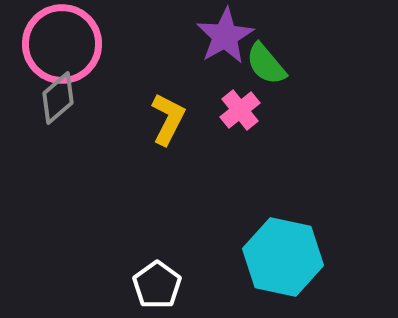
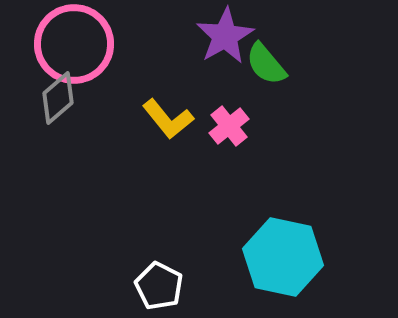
pink circle: moved 12 px right
pink cross: moved 11 px left, 16 px down
yellow L-shape: rotated 114 degrees clockwise
white pentagon: moved 2 px right, 1 px down; rotated 9 degrees counterclockwise
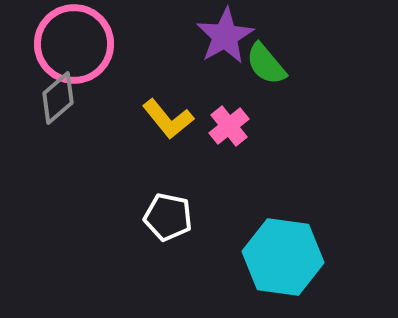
cyan hexagon: rotated 4 degrees counterclockwise
white pentagon: moved 9 px right, 69 px up; rotated 15 degrees counterclockwise
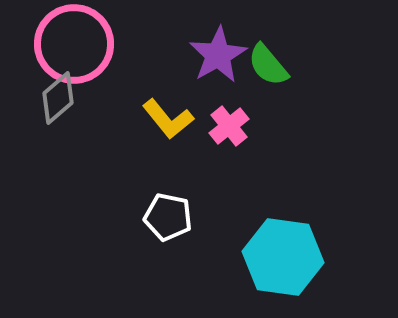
purple star: moved 7 px left, 19 px down
green semicircle: moved 2 px right, 1 px down
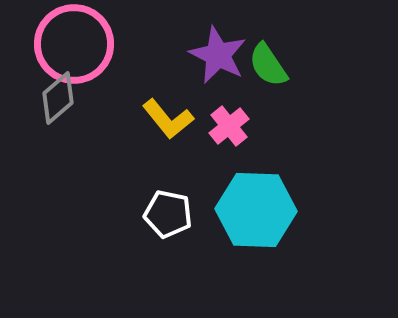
purple star: rotated 16 degrees counterclockwise
green semicircle: rotated 6 degrees clockwise
white pentagon: moved 3 px up
cyan hexagon: moved 27 px left, 47 px up; rotated 6 degrees counterclockwise
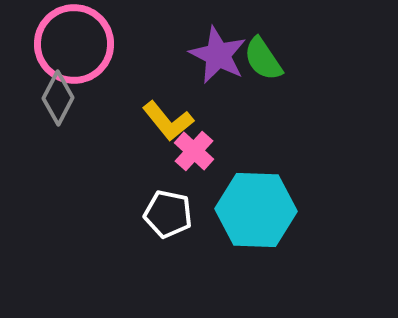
green semicircle: moved 5 px left, 6 px up
gray diamond: rotated 22 degrees counterclockwise
yellow L-shape: moved 2 px down
pink cross: moved 35 px left, 25 px down; rotated 9 degrees counterclockwise
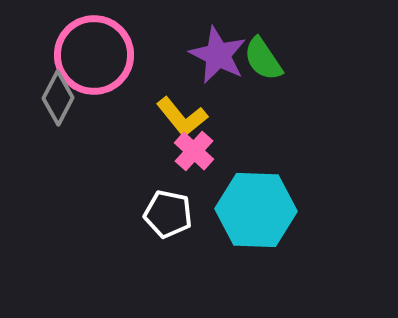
pink circle: moved 20 px right, 11 px down
yellow L-shape: moved 14 px right, 4 px up
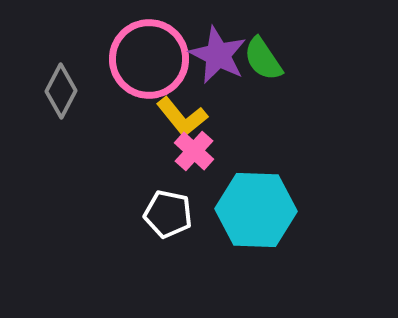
pink circle: moved 55 px right, 4 px down
gray diamond: moved 3 px right, 7 px up
